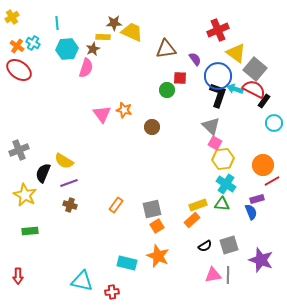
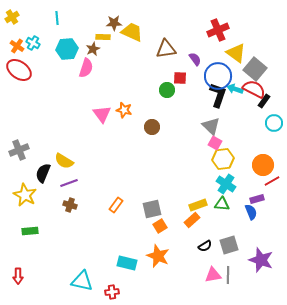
cyan line at (57, 23): moved 5 px up
orange square at (157, 226): moved 3 px right
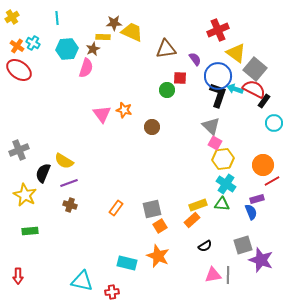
orange rectangle at (116, 205): moved 3 px down
gray square at (229, 245): moved 14 px right
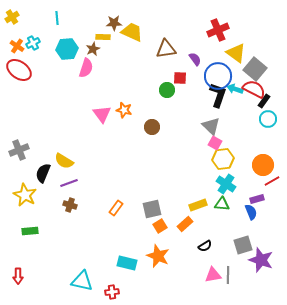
cyan cross at (33, 43): rotated 32 degrees clockwise
cyan circle at (274, 123): moved 6 px left, 4 px up
orange rectangle at (192, 220): moved 7 px left, 4 px down
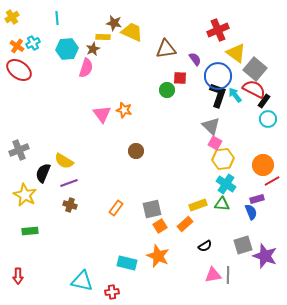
brown star at (114, 23): rotated 14 degrees clockwise
cyan arrow at (235, 89): moved 6 px down; rotated 35 degrees clockwise
brown circle at (152, 127): moved 16 px left, 24 px down
purple star at (261, 260): moved 4 px right, 4 px up
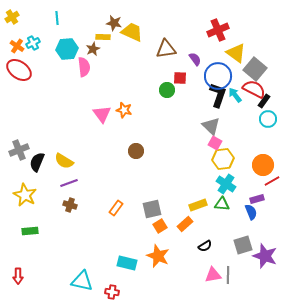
pink semicircle at (86, 68): moved 2 px left, 1 px up; rotated 24 degrees counterclockwise
black semicircle at (43, 173): moved 6 px left, 11 px up
red cross at (112, 292): rotated 16 degrees clockwise
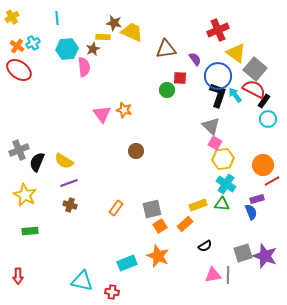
gray square at (243, 245): moved 8 px down
cyan rectangle at (127, 263): rotated 36 degrees counterclockwise
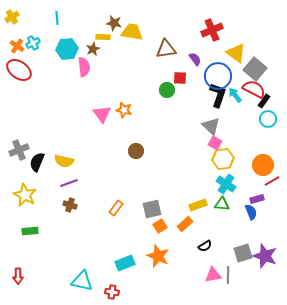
red cross at (218, 30): moved 6 px left
yellow trapezoid at (132, 32): rotated 15 degrees counterclockwise
yellow semicircle at (64, 161): rotated 18 degrees counterclockwise
cyan rectangle at (127, 263): moved 2 px left
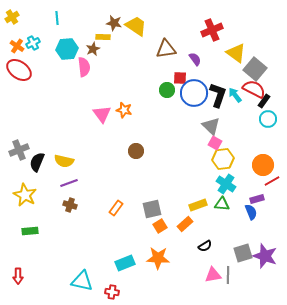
yellow trapezoid at (132, 32): moved 4 px right, 6 px up; rotated 25 degrees clockwise
blue circle at (218, 76): moved 24 px left, 17 px down
orange star at (158, 256): moved 2 px down; rotated 20 degrees counterclockwise
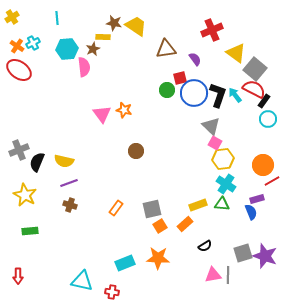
red square at (180, 78): rotated 16 degrees counterclockwise
